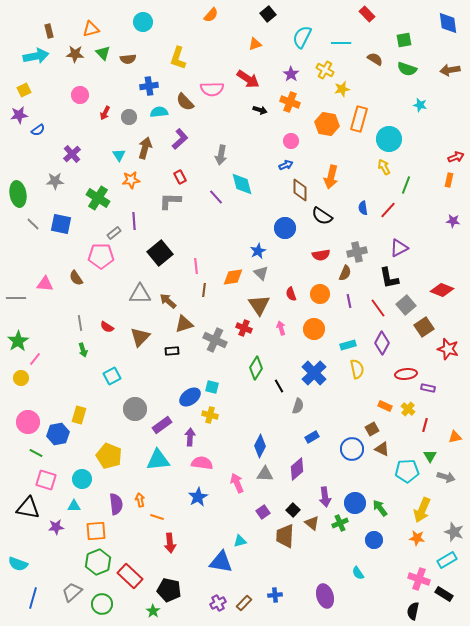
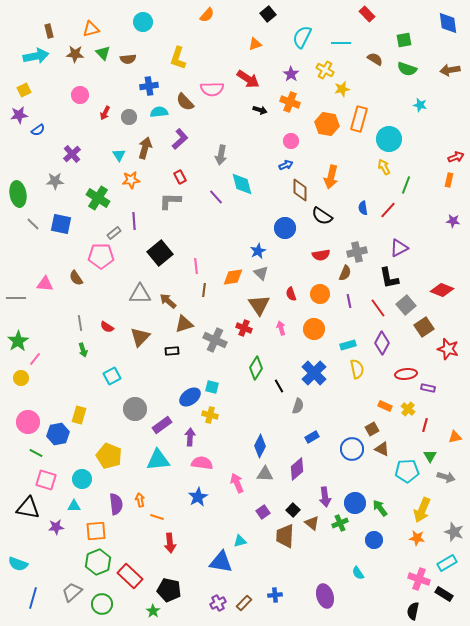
orange semicircle at (211, 15): moved 4 px left
cyan rectangle at (447, 560): moved 3 px down
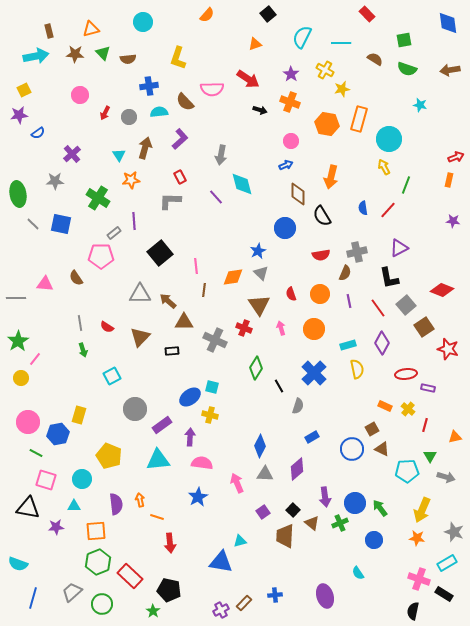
blue semicircle at (38, 130): moved 3 px down
brown diamond at (300, 190): moved 2 px left, 4 px down
black semicircle at (322, 216): rotated 25 degrees clockwise
brown triangle at (184, 324): moved 2 px up; rotated 18 degrees clockwise
purple cross at (218, 603): moved 3 px right, 7 px down
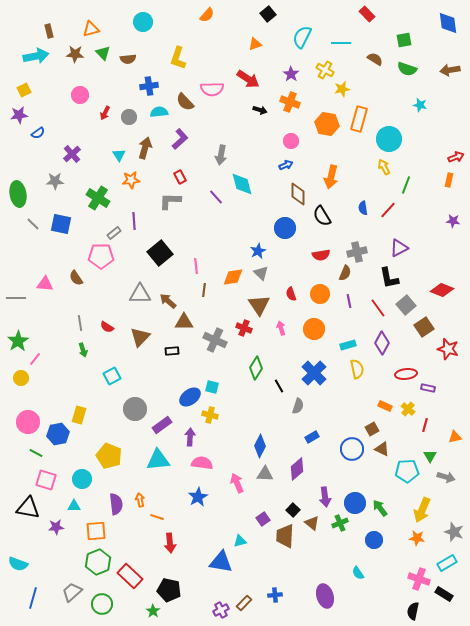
purple square at (263, 512): moved 7 px down
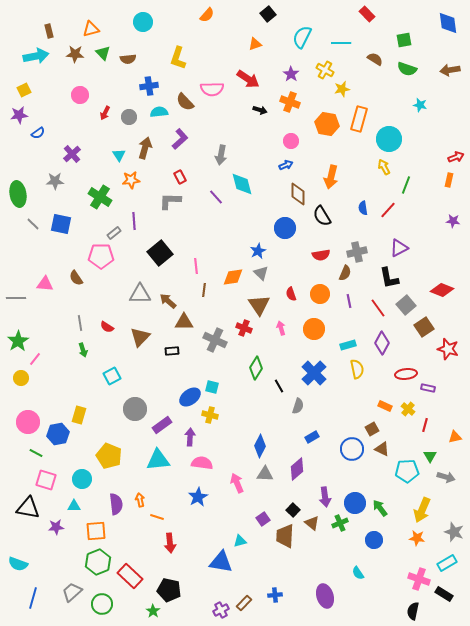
green cross at (98, 198): moved 2 px right, 1 px up
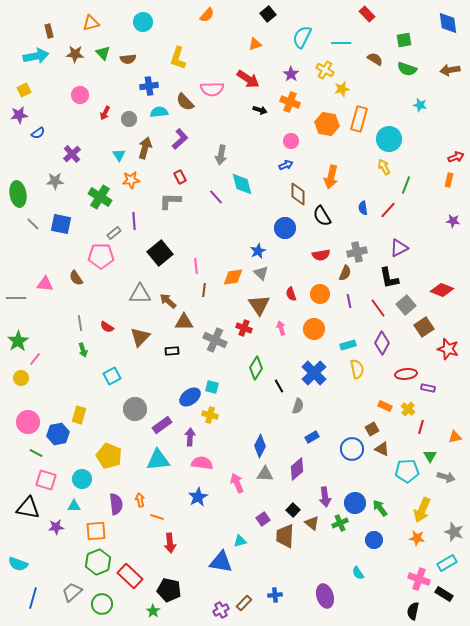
orange triangle at (91, 29): moved 6 px up
gray circle at (129, 117): moved 2 px down
red line at (425, 425): moved 4 px left, 2 px down
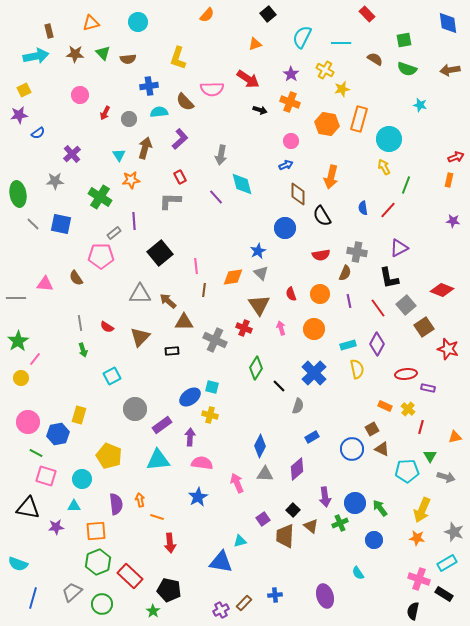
cyan circle at (143, 22): moved 5 px left
gray cross at (357, 252): rotated 24 degrees clockwise
purple diamond at (382, 343): moved 5 px left, 1 px down
black line at (279, 386): rotated 16 degrees counterclockwise
pink square at (46, 480): moved 4 px up
brown triangle at (312, 523): moved 1 px left, 3 px down
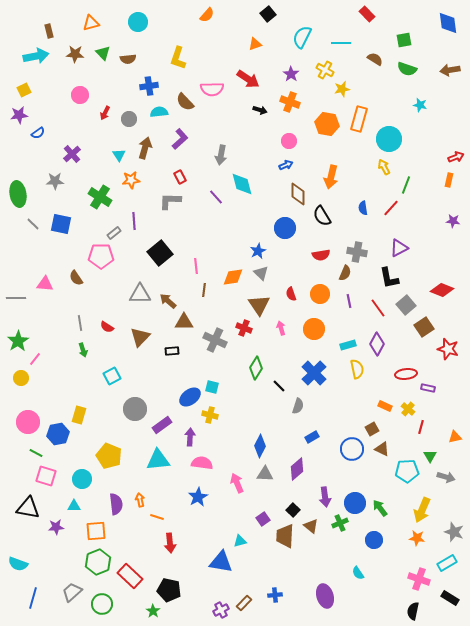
pink circle at (291, 141): moved 2 px left
red line at (388, 210): moved 3 px right, 2 px up
black rectangle at (444, 594): moved 6 px right, 4 px down
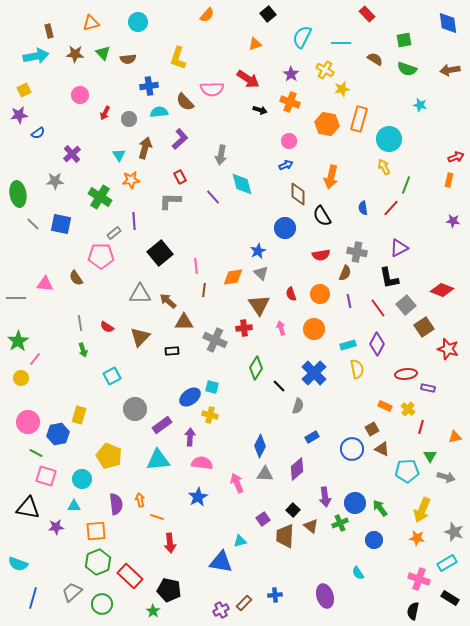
purple line at (216, 197): moved 3 px left
red cross at (244, 328): rotated 28 degrees counterclockwise
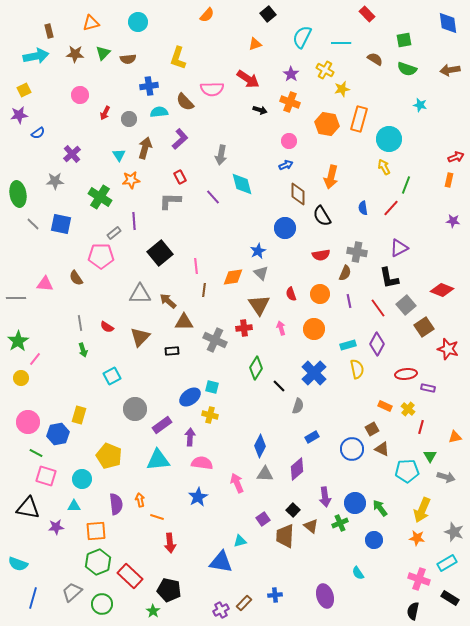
green triangle at (103, 53): rotated 28 degrees clockwise
